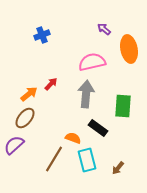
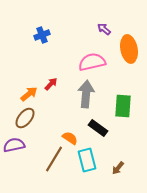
orange semicircle: moved 3 px left; rotated 14 degrees clockwise
purple semicircle: rotated 30 degrees clockwise
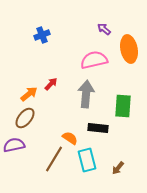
pink semicircle: moved 2 px right, 2 px up
black rectangle: rotated 30 degrees counterclockwise
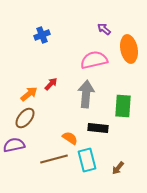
brown line: rotated 44 degrees clockwise
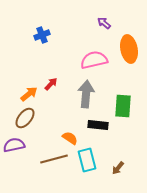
purple arrow: moved 6 px up
black rectangle: moved 3 px up
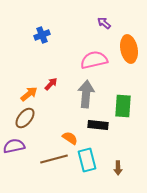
purple semicircle: moved 1 px down
brown arrow: rotated 40 degrees counterclockwise
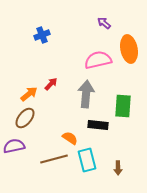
pink semicircle: moved 4 px right
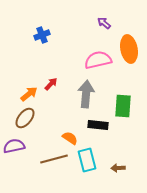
brown arrow: rotated 88 degrees clockwise
